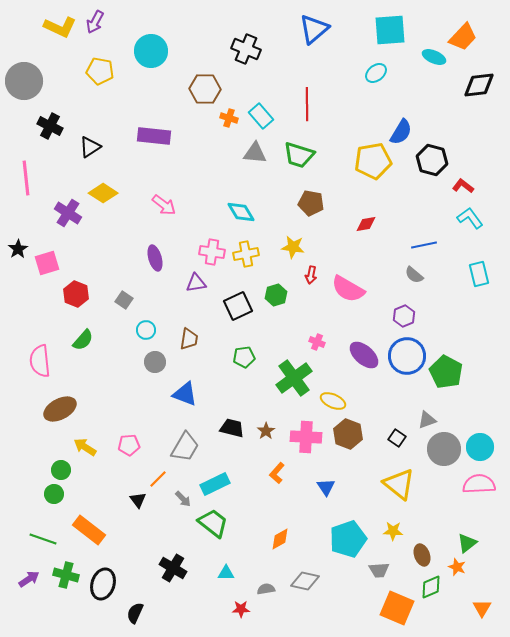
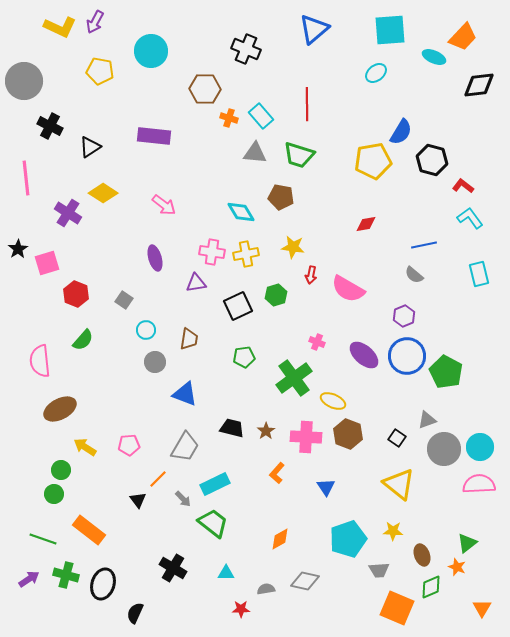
brown pentagon at (311, 203): moved 30 px left, 6 px up
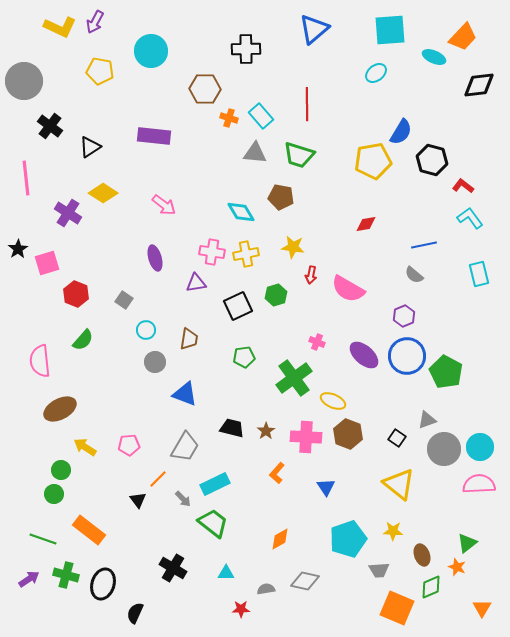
black cross at (246, 49): rotated 24 degrees counterclockwise
black cross at (50, 126): rotated 10 degrees clockwise
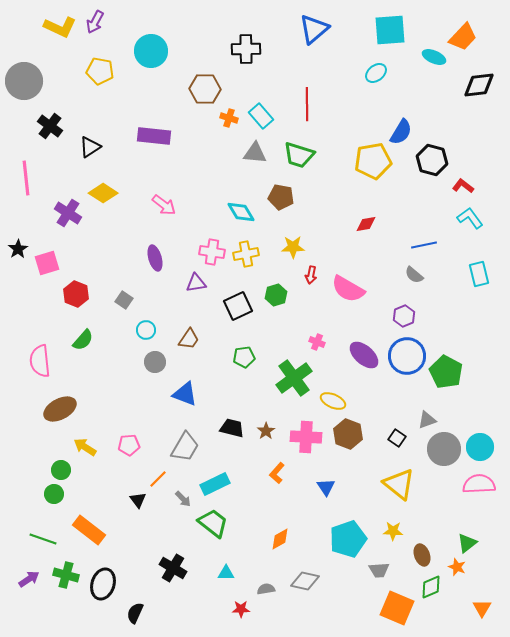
yellow star at (293, 247): rotated 10 degrees counterclockwise
brown trapezoid at (189, 339): rotated 25 degrees clockwise
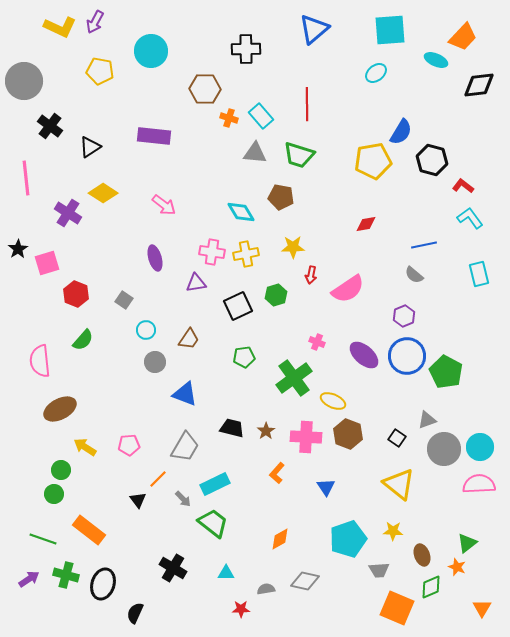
cyan ellipse at (434, 57): moved 2 px right, 3 px down
pink semicircle at (348, 289): rotated 64 degrees counterclockwise
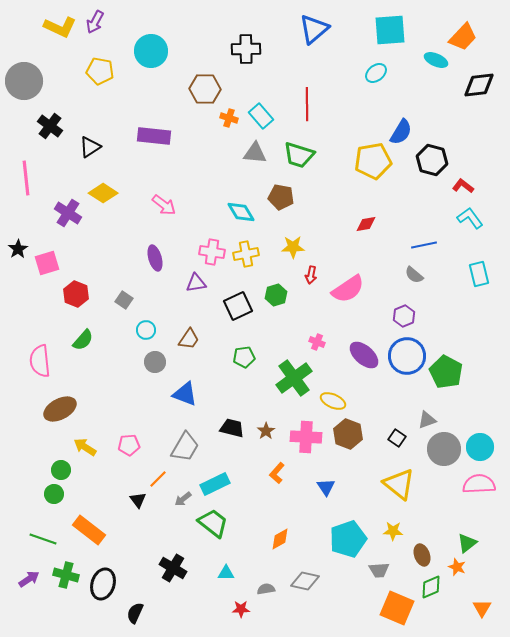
gray arrow at (183, 499): rotated 96 degrees clockwise
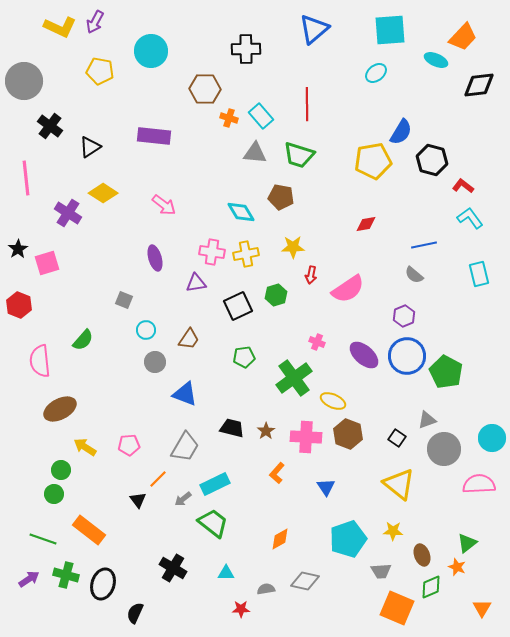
red hexagon at (76, 294): moved 57 px left, 11 px down
gray square at (124, 300): rotated 12 degrees counterclockwise
cyan circle at (480, 447): moved 12 px right, 9 px up
gray trapezoid at (379, 570): moved 2 px right, 1 px down
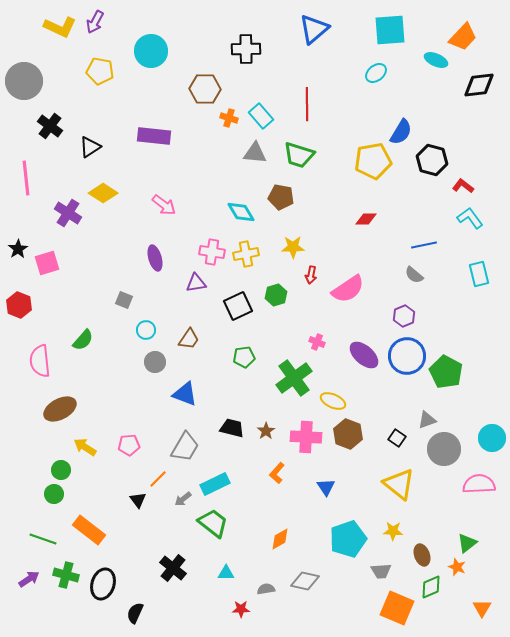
red diamond at (366, 224): moved 5 px up; rotated 10 degrees clockwise
black cross at (173, 568): rotated 8 degrees clockwise
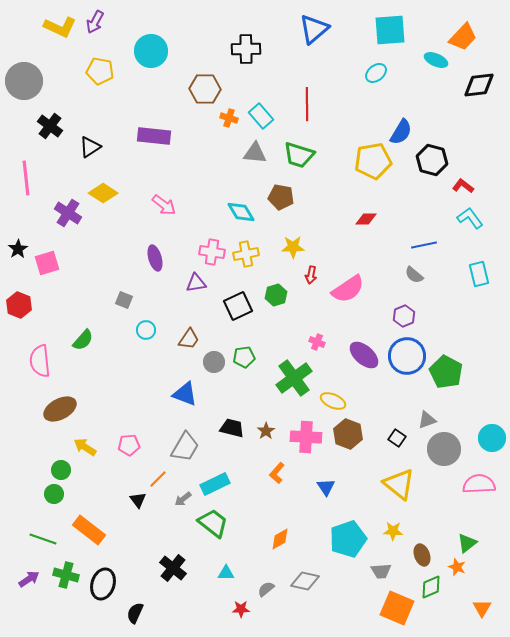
gray circle at (155, 362): moved 59 px right
gray semicircle at (266, 589): rotated 30 degrees counterclockwise
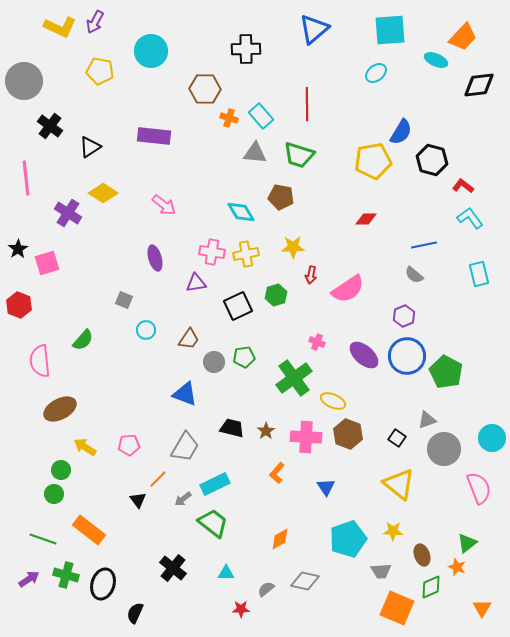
pink semicircle at (479, 484): moved 4 px down; rotated 72 degrees clockwise
